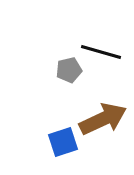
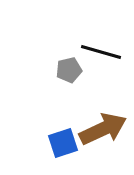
brown arrow: moved 10 px down
blue square: moved 1 px down
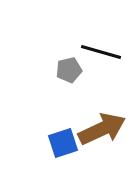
brown arrow: moved 1 px left
